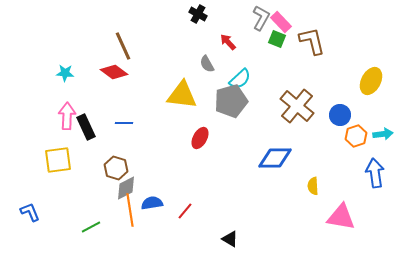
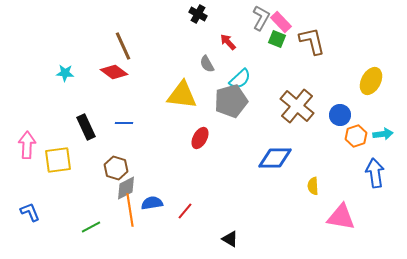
pink arrow: moved 40 px left, 29 px down
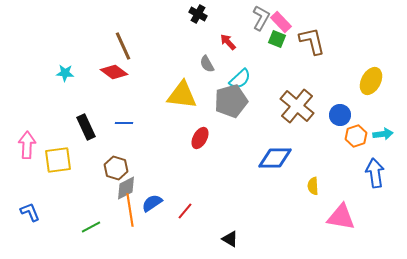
blue semicircle: rotated 25 degrees counterclockwise
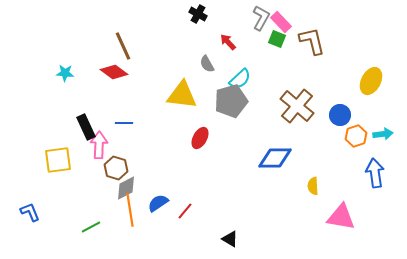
pink arrow: moved 72 px right
blue semicircle: moved 6 px right
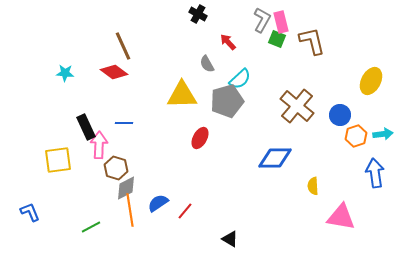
gray L-shape: moved 1 px right, 2 px down
pink rectangle: rotated 30 degrees clockwise
yellow triangle: rotated 8 degrees counterclockwise
gray pentagon: moved 4 px left
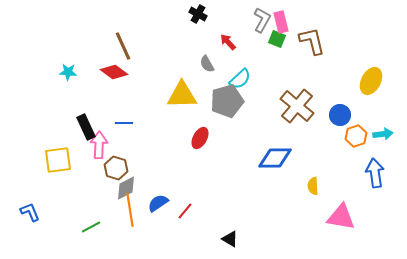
cyan star: moved 3 px right, 1 px up
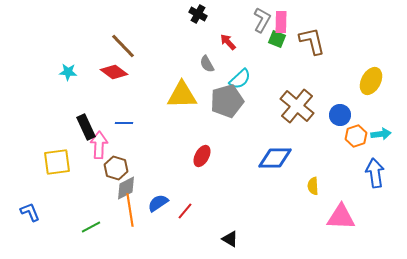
pink rectangle: rotated 15 degrees clockwise
brown line: rotated 20 degrees counterclockwise
cyan arrow: moved 2 px left
red ellipse: moved 2 px right, 18 px down
yellow square: moved 1 px left, 2 px down
pink triangle: rotated 8 degrees counterclockwise
